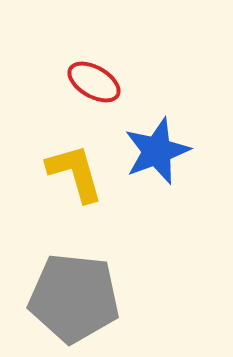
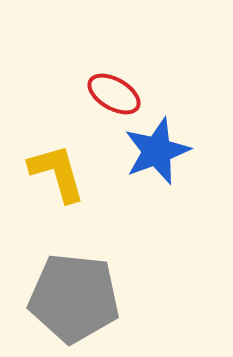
red ellipse: moved 20 px right, 12 px down
yellow L-shape: moved 18 px left
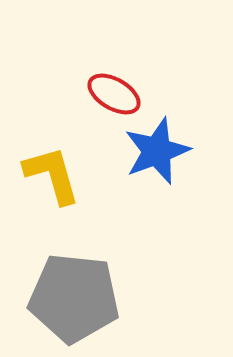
yellow L-shape: moved 5 px left, 2 px down
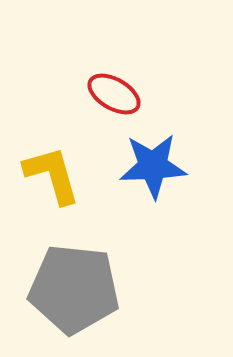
blue star: moved 4 px left, 15 px down; rotated 18 degrees clockwise
gray pentagon: moved 9 px up
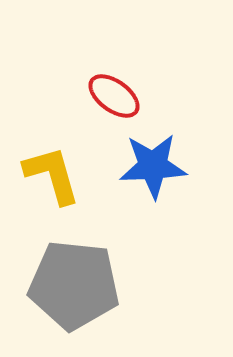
red ellipse: moved 2 px down; rotated 6 degrees clockwise
gray pentagon: moved 4 px up
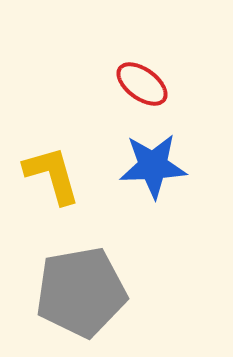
red ellipse: moved 28 px right, 12 px up
gray pentagon: moved 7 px right, 7 px down; rotated 16 degrees counterclockwise
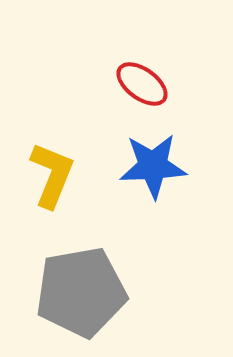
yellow L-shape: rotated 38 degrees clockwise
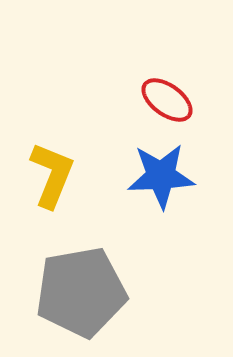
red ellipse: moved 25 px right, 16 px down
blue star: moved 8 px right, 10 px down
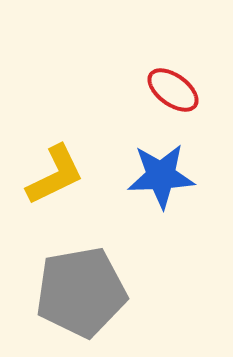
red ellipse: moved 6 px right, 10 px up
yellow L-shape: moved 3 px right; rotated 42 degrees clockwise
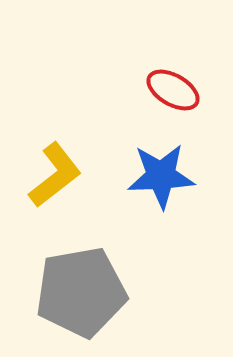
red ellipse: rotated 6 degrees counterclockwise
yellow L-shape: rotated 12 degrees counterclockwise
